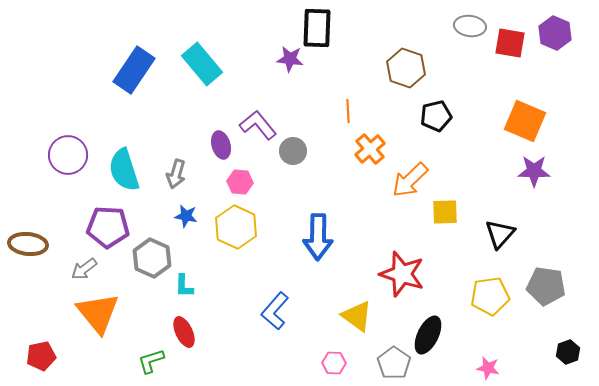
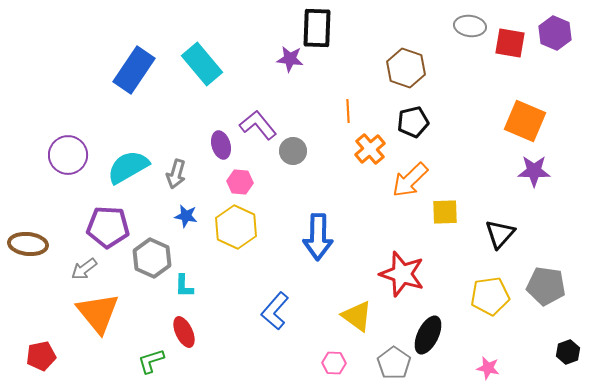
black pentagon at (436, 116): moved 23 px left, 6 px down
cyan semicircle at (124, 170): moved 4 px right, 3 px up; rotated 78 degrees clockwise
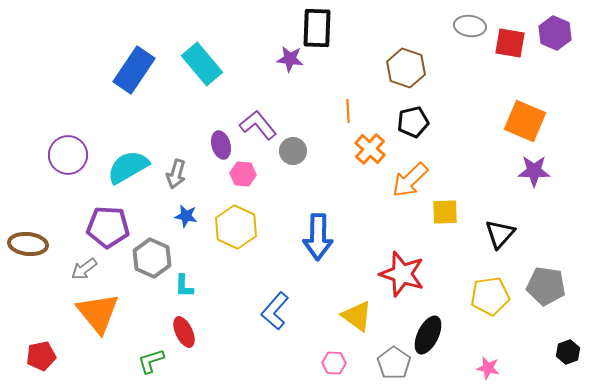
orange cross at (370, 149): rotated 8 degrees counterclockwise
pink hexagon at (240, 182): moved 3 px right, 8 px up
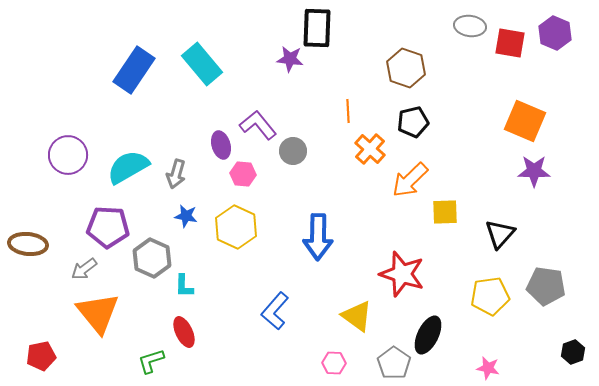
black hexagon at (568, 352): moved 5 px right
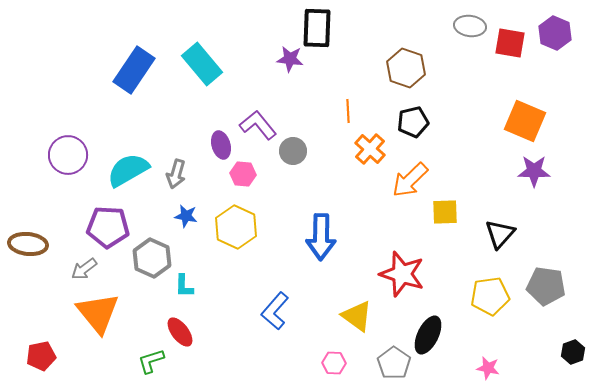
cyan semicircle at (128, 167): moved 3 px down
blue arrow at (318, 237): moved 3 px right
red ellipse at (184, 332): moved 4 px left; rotated 12 degrees counterclockwise
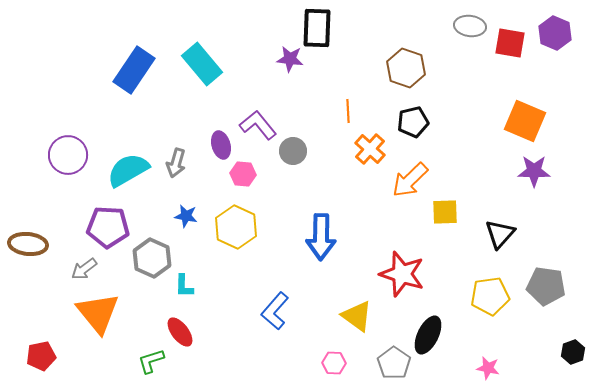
gray arrow at (176, 174): moved 11 px up
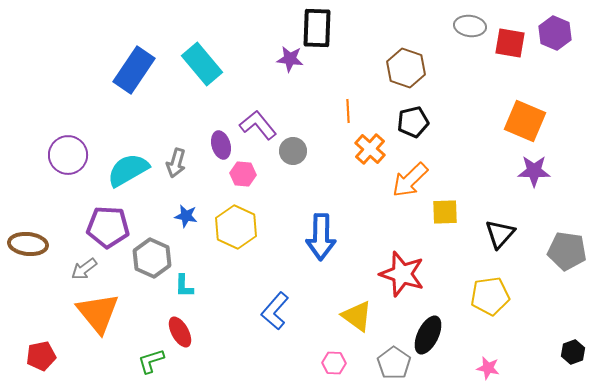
gray pentagon at (546, 286): moved 21 px right, 35 px up
red ellipse at (180, 332): rotated 8 degrees clockwise
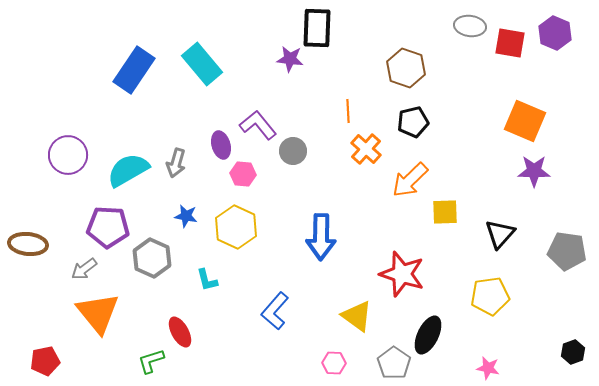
orange cross at (370, 149): moved 4 px left
cyan L-shape at (184, 286): moved 23 px right, 6 px up; rotated 15 degrees counterclockwise
red pentagon at (41, 356): moved 4 px right, 5 px down
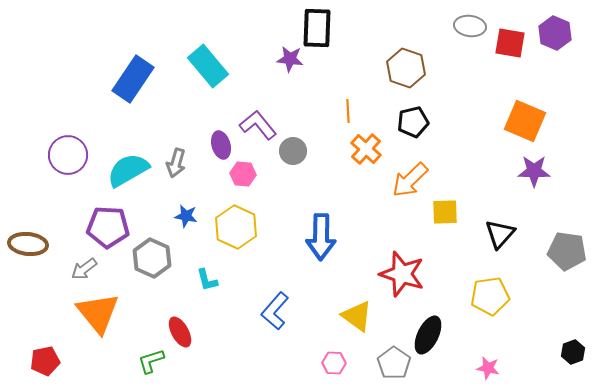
cyan rectangle at (202, 64): moved 6 px right, 2 px down
blue rectangle at (134, 70): moved 1 px left, 9 px down
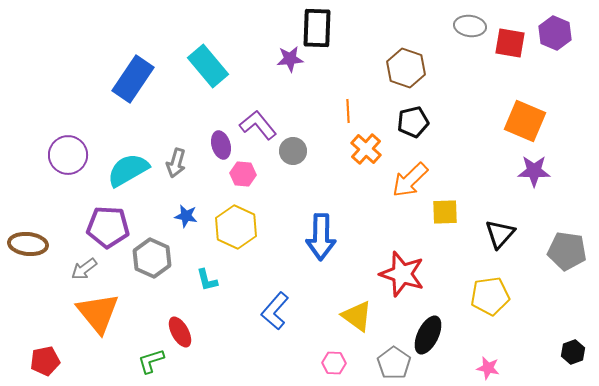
purple star at (290, 59): rotated 12 degrees counterclockwise
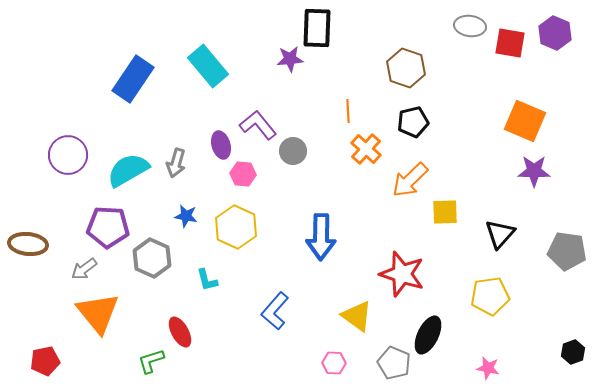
gray pentagon at (394, 363): rotated 12 degrees counterclockwise
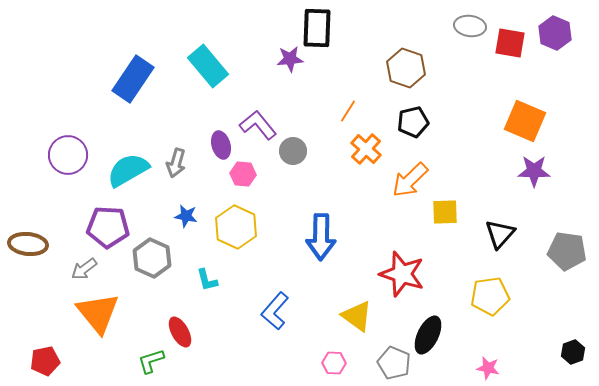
orange line at (348, 111): rotated 35 degrees clockwise
